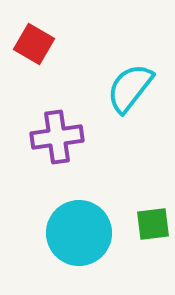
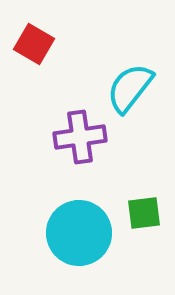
purple cross: moved 23 px right
green square: moved 9 px left, 11 px up
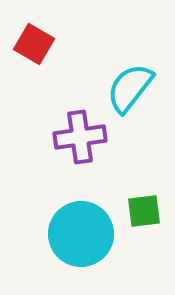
green square: moved 2 px up
cyan circle: moved 2 px right, 1 px down
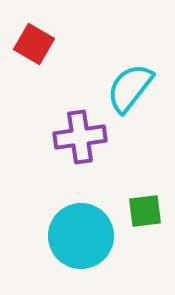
green square: moved 1 px right
cyan circle: moved 2 px down
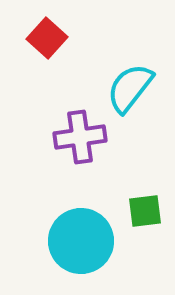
red square: moved 13 px right, 6 px up; rotated 12 degrees clockwise
cyan circle: moved 5 px down
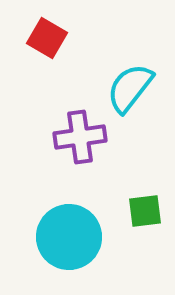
red square: rotated 12 degrees counterclockwise
cyan circle: moved 12 px left, 4 px up
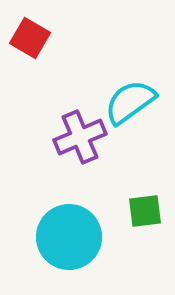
red square: moved 17 px left
cyan semicircle: moved 14 px down; rotated 16 degrees clockwise
purple cross: rotated 15 degrees counterclockwise
